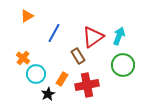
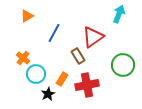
cyan arrow: moved 22 px up
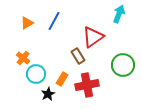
orange triangle: moved 7 px down
blue line: moved 12 px up
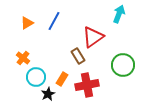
cyan circle: moved 3 px down
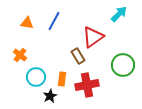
cyan arrow: rotated 24 degrees clockwise
orange triangle: rotated 40 degrees clockwise
orange cross: moved 3 px left, 3 px up
orange rectangle: rotated 24 degrees counterclockwise
black star: moved 2 px right, 2 px down
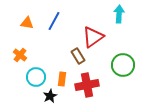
cyan arrow: rotated 42 degrees counterclockwise
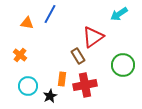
cyan arrow: rotated 126 degrees counterclockwise
blue line: moved 4 px left, 7 px up
cyan circle: moved 8 px left, 9 px down
red cross: moved 2 px left
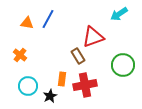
blue line: moved 2 px left, 5 px down
red triangle: rotated 15 degrees clockwise
